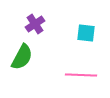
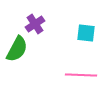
green semicircle: moved 5 px left, 8 px up
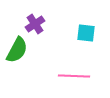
green semicircle: moved 1 px down
pink line: moved 7 px left, 1 px down
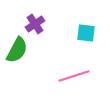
pink line: rotated 20 degrees counterclockwise
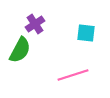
green semicircle: moved 3 px right
pink line: moved 1 px left, 1 px up
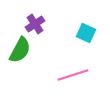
cyan square: rotated 18 degrees clockwise
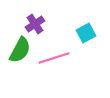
cyan square: rotated 36 degrees clockwise
pink line: moved 19 px left, 17 px up
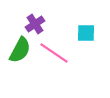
cyan square: rotated 30 degrees clockwise
pink line: moved 5 px up; rotated 52 degrees clockwise
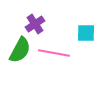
pink line: rotated 24 degrees counterclockwise
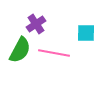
purple cross: moved 1 px right
